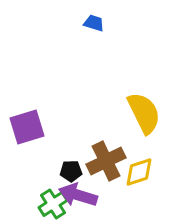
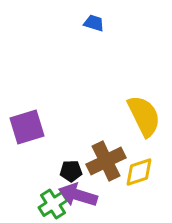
yellow semicircle: moved 3 px down
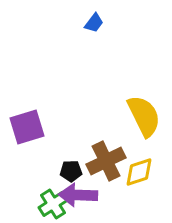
blue trapezoid: rotated 110 degrees clockwise
purple arrow: rotated 15 degrees counterclockwise
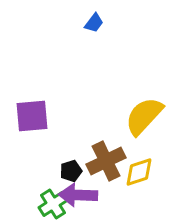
yellow semicircle: rotated 111 degrees counterclockwise
purple square: moved 5 px right, 11 px up; rotated 12 degrees clockwise
black pentagon: rotated 15 degrees counterclockwise
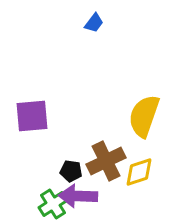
yellow semicircle: rotated 24 degrees counterclockwise
black pentagon: rotated 25 degrees clockwise
purple arrow: moved 1 px down
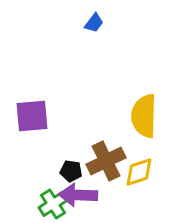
yellow semicircle: rotated 18 degrees counterclockwise
purple arrow: moved 1 px up
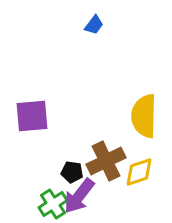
blue trapezoid: moved 2 px down
black pentagon: moved 1 px right, 1 px down
purple arrow: moved 1 px right, 1 px down; rotated 54 degrees counterclockwise
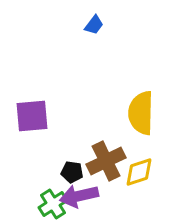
yellow semicircle: moved 3 px left, 3 px up
purple arrow: rotated 39 degrees clockwise
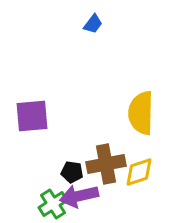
blue trapezoid: moved 1 px left, 1 px up
brown cross: moved 3 px down; rotated 15 degrees clockwise
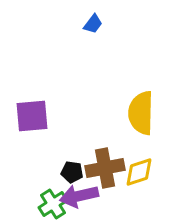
brown cross: moved 1 px left, 4 px down
